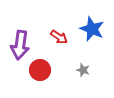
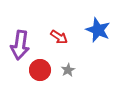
blue star: moved 6 px right, 1 px down
gray star: moved 15 px left; rotated 24 degrees clockwise
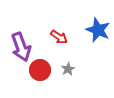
purple arrow: moved 1 px right, 2 px down; rotated 28 degrees counterclockwise
gray star: moved 1 px up
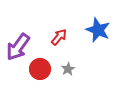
red arrow: rotated 84 degrees counterclockwise
purple arrow: moved 3 px left; rotated 56 degrees clockwise
red circle: moved 1 px up
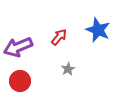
purple arrow: rotated 32 degrees clockwise
red circle: moved 20 px left, 12 px down
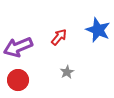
gray star: moved 1 px left, 3 px down
red circle: moved 2 px left, 1 px up
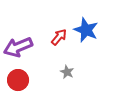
blue star: moved 12 px left
gray star: rotated 16 degrees counterclockwise
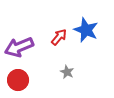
purple arrow: moved 1 px right
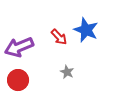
red arrow: rotated 96 degrees clockwise
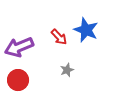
gray star: moved 2 px up; rotated 24 degrees clockwise
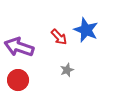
purple arrow: rotated 40 degrees clockwise
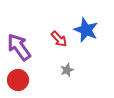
red arrow: moved 2 px down
purple arrow: rotated 36 degrees clockwise
